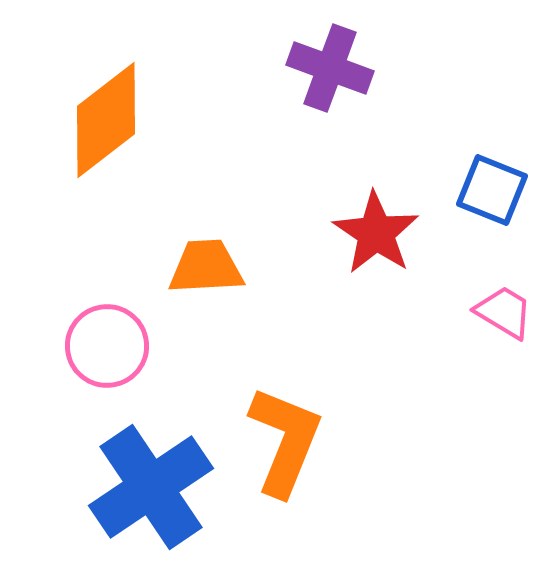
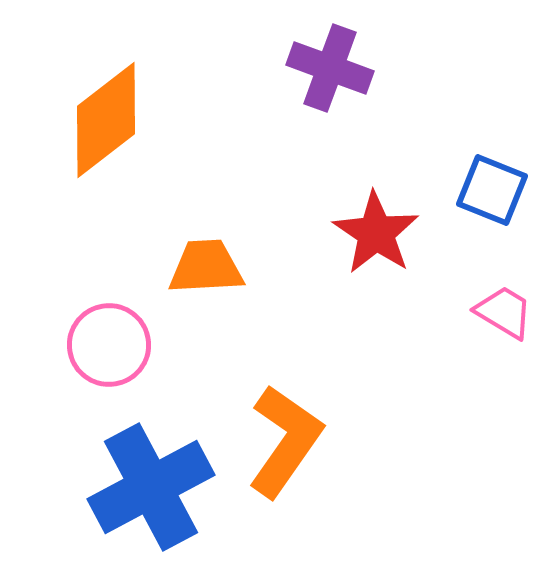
pink circle: moved 2 px right, 1 px up
orange L-shape: rotated 13 degrees clockwise
blue cross: rotated 6 degrees clockwise
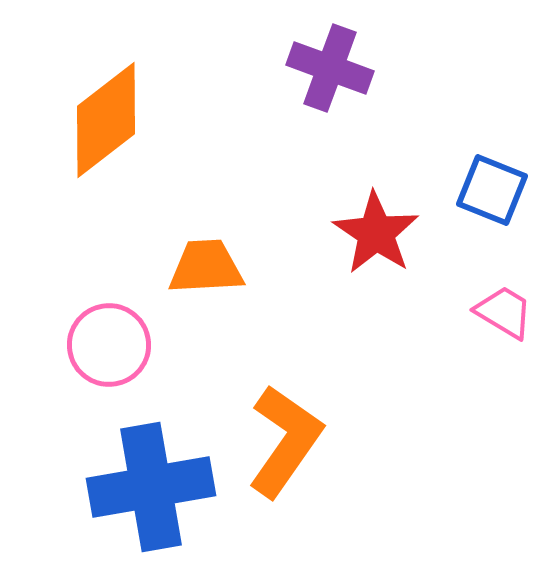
blue cross: rotated 18 degrees clockwise
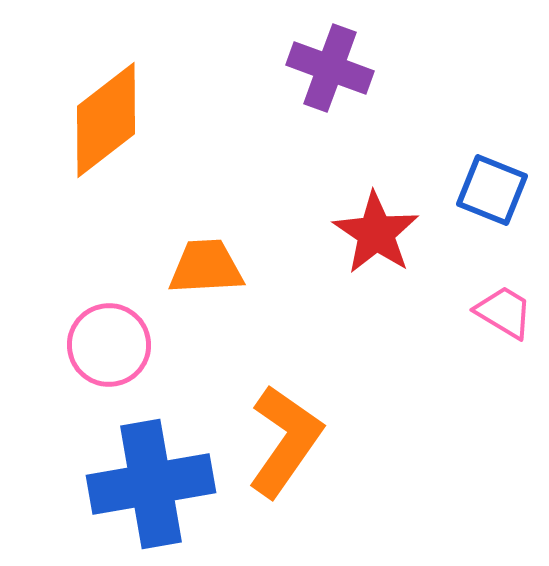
blue cross: moved 3 px up
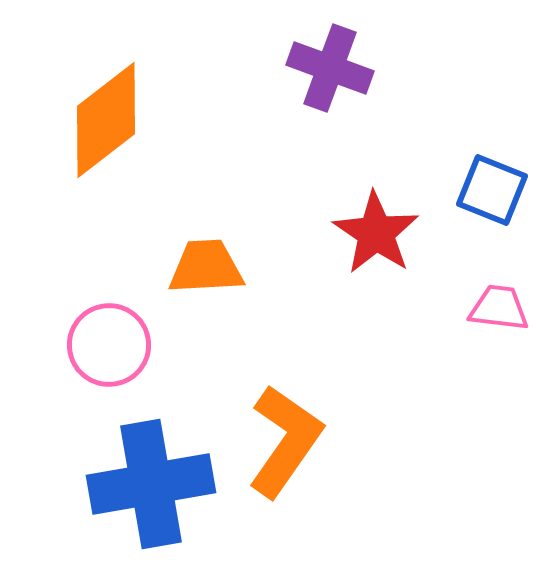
pink trapezoid: moved 5 px left, 4 px up; rotated 24 degrees counterclockwise
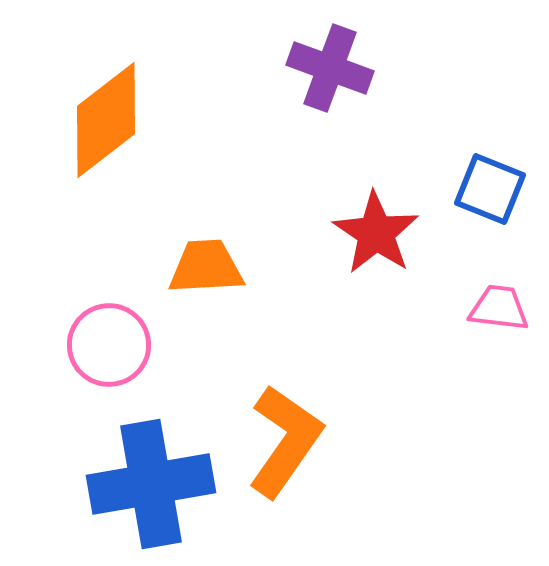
blue square: moved 2 px left, 1 px up
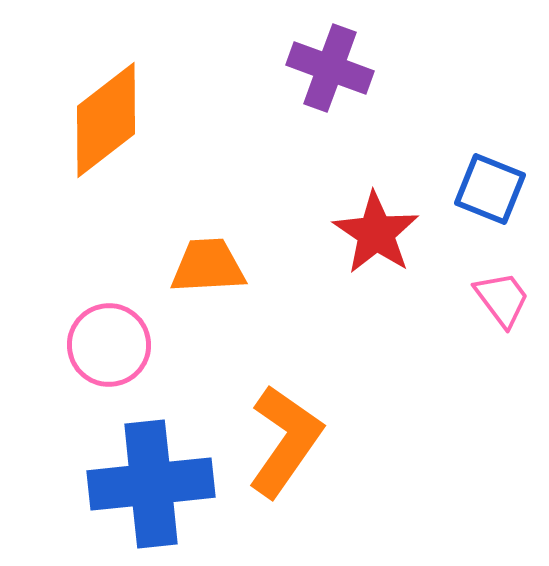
orange trapezoid: moved 2 px right, 1 px up
pink trapezoid: moved 3 px right, 9 px up; rotated 46 degrees clockwise
blue cross: rotated 4 degrees clockwise
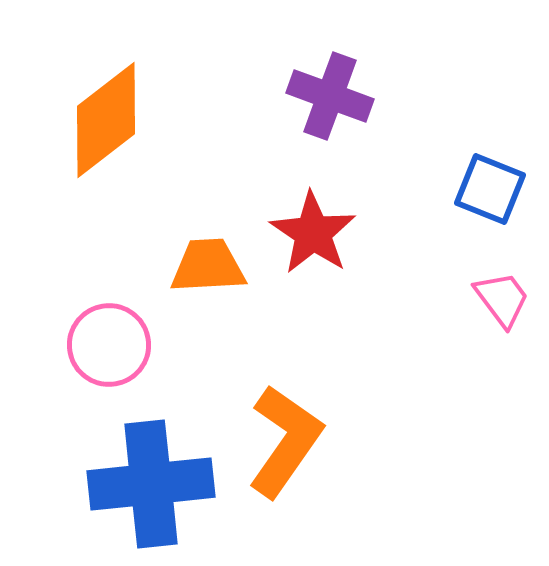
purple cross: moved 28 px down
red star: moved 63 px left
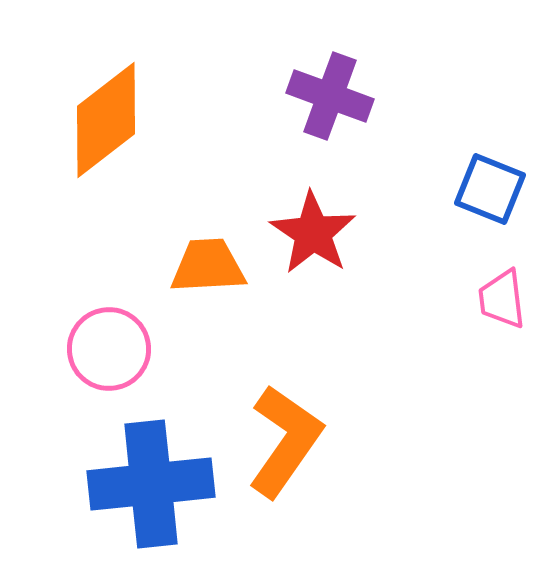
pink trapezoid: rotated 150 degrees counterclockwise
pink circle: moved 4 px down
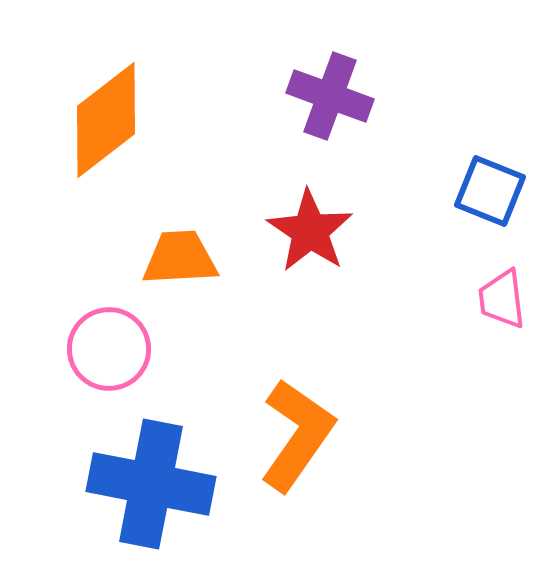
blue square: moved 2 px down
red star: moved 3 px left, 2 px up
orange trapezoid: moved 28 px left, 8 px up
orange L-shape: moved 12 px right, 6 px up
blue cross: rotated 17 degrees clockwise
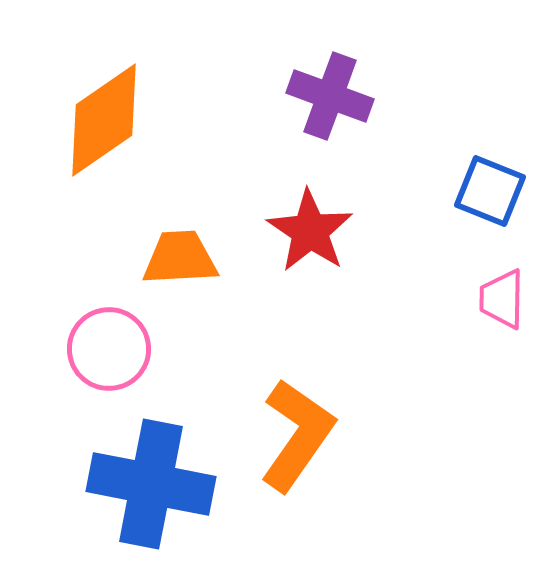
orange diamond: moved 2 px left; rotated 3 degrees clockwise
pink trapezoid: rotated 8 degrees clockwise
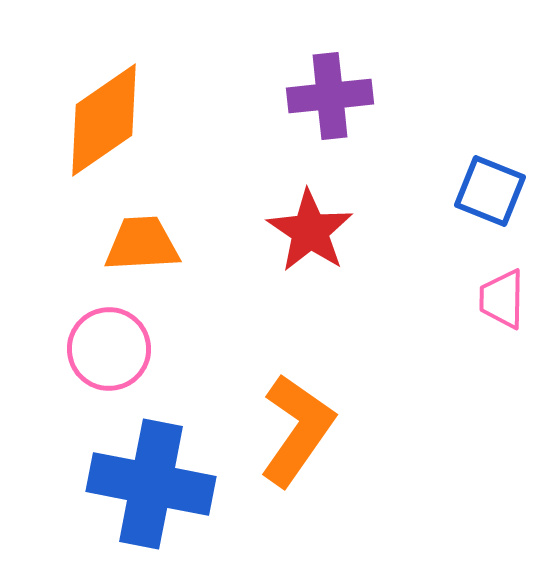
purple cross: rotated 26 degrees counterclockwise
orange trapezoid: moved 38 px left, 14 px up
orange L-shape: moved 5 px up
